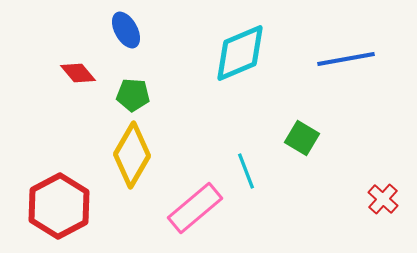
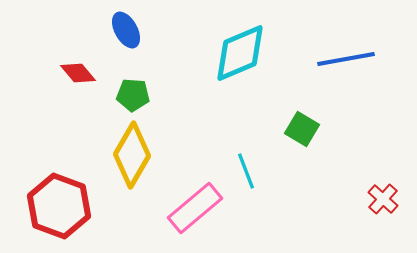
green square: moved 9 px up
red hexagon: rotated 12 degrees counterclockwise
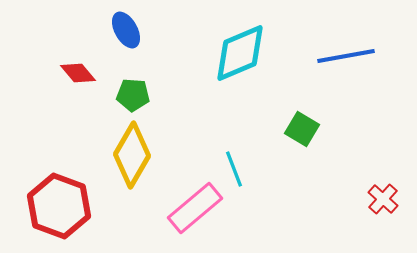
blue line: moved 3 px up
cyan line: moved 12 px left, 2 px up
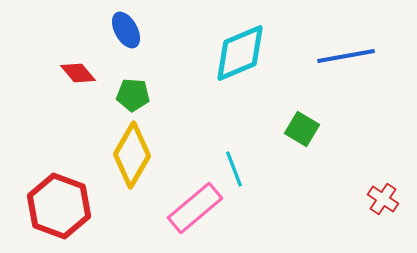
red cross: rotated 8 degrees counterclockwise
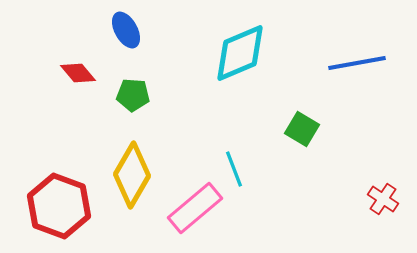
blue line: moved 11 px right, 7 px down
yellow diamond: moved 20 px down
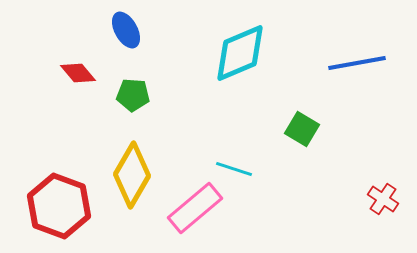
cyan line: rotated 51 degrees counterclockwise
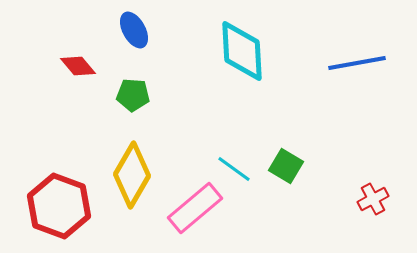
blue ellipse: moved 8 px right
cyan diamond: moved 2 px right, 2 px up; rotated 70 degrees counterclockwise
red diamond: moved 7 px up
green square: moved 16 px left, 37 px down
cyan line: rotated 18 degrees clockwise
red cross: moved 10 px left; rotated 28 degrees clockwise
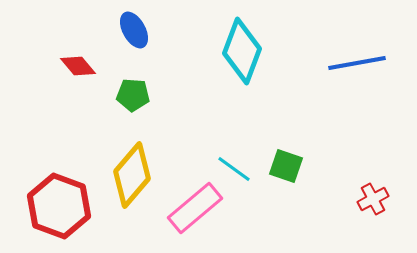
cyan diamond: rotated 24 degrees clockwise
green square: rotated 12 degrees counterclockwise
yellow diamond: rotated 10 degrees clockwise
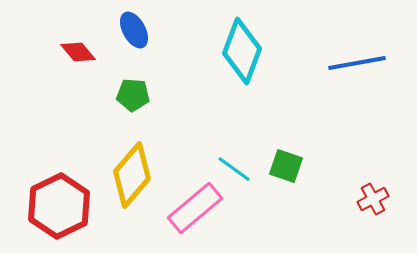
red diamond: moved 14 px up
red hexagon: rotated 14 degrees clockwise
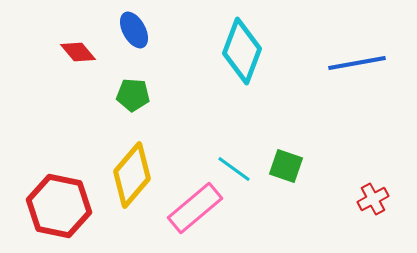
red hexagon: rotated 22 degrees counterclockwise
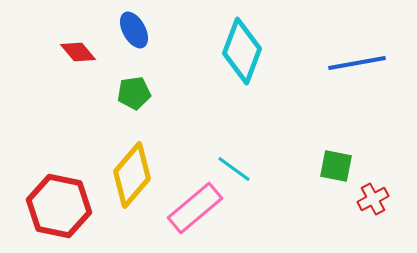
green pentagon: moved 1 px right, 2 px up; rotated 12 degrees counterclockwise
green square: moved 50 px right; rotated 8 degrees counterclockwise
